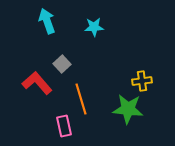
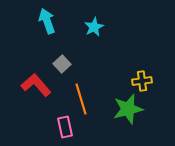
cyan star: rotated 24 degrees counterclockwise
red L-shape: moved 1 px left, 2 px down
green star: rotated 20 degrees counterclockwise
pink rectangle: moved 1 px right, 1 px down
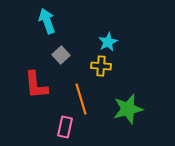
cyan star: moved 14 px right, 15 px down
gray square: moved 1 px left, 9 px up
yellow cross: moved 41 px left, 15 px up; rotated 12 degrees clockwise
red L-shape: rotated 144 degrees counterclockwise
pink rectangle: rotated 25 degrees clockwise
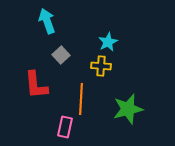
orange line: rotated 20 degrees clockwise
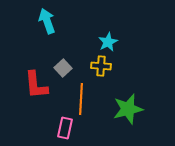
gray square: moved 2 px right, 13 px down
pink rectangle: moved 1 px down
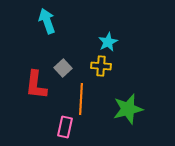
red L-shape: rotated 12 degrees clockwise
pink rectangle: moved 1 px up
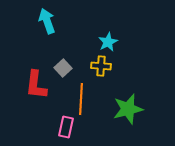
pink rectangle: moved 1 px right
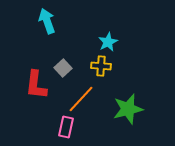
orange line: rotated 40 degrees clockwise
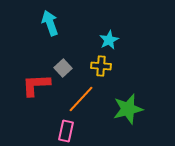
cyan arrow: moved 3 px right, 2 px down
cyan star: moved 1 px right, 2 px up
red L-shape: rotated 80 degrees clockwise
pink rectangle: moved 4 px down
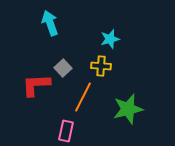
cyan star: moved 1 px right, 1 px up; rotated 12 degrees clockwise
orange line: moved 2 px right, 2 px up; rotated 16 degrees counterclockwise
